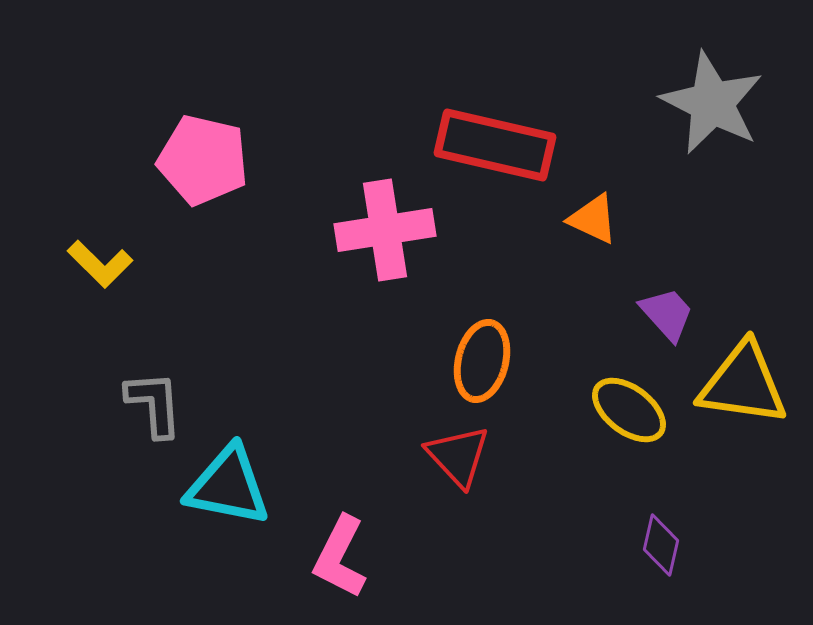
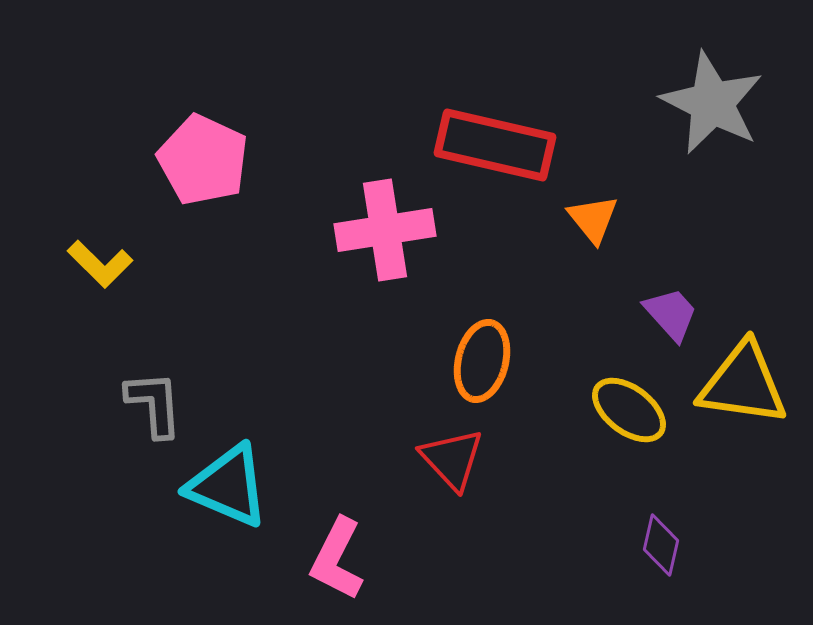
pink pentagon: rotated 12 degrees clockwise
orange triangle: rotated 26 degrees clockwise
purple trapezoid: moved 4 px right
red triangle: moved 6 px left, 3 px down
cyan triangle: rotated 12 degrees clockwise
pink L-shape: moved 3 px left, 2 px down
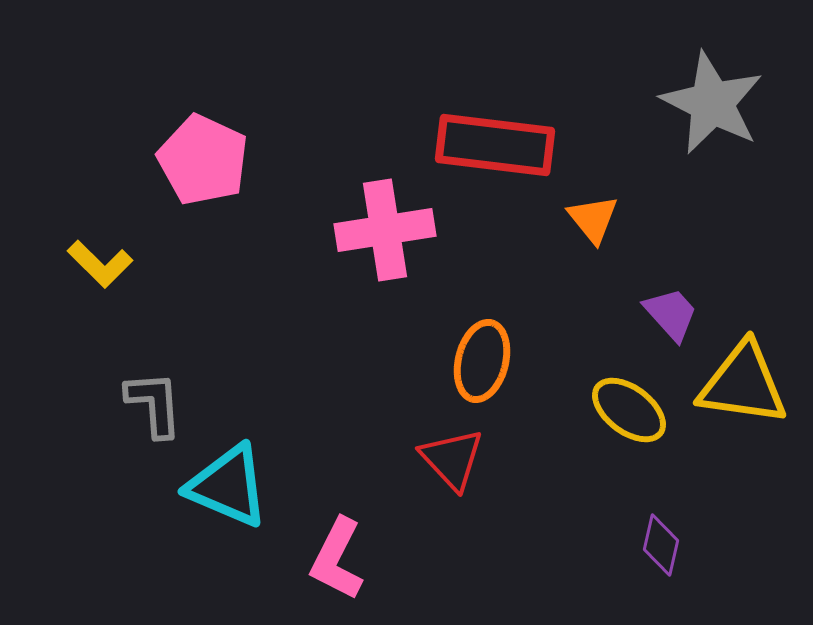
red rectangle: rotated 6 degrees counterclockwise
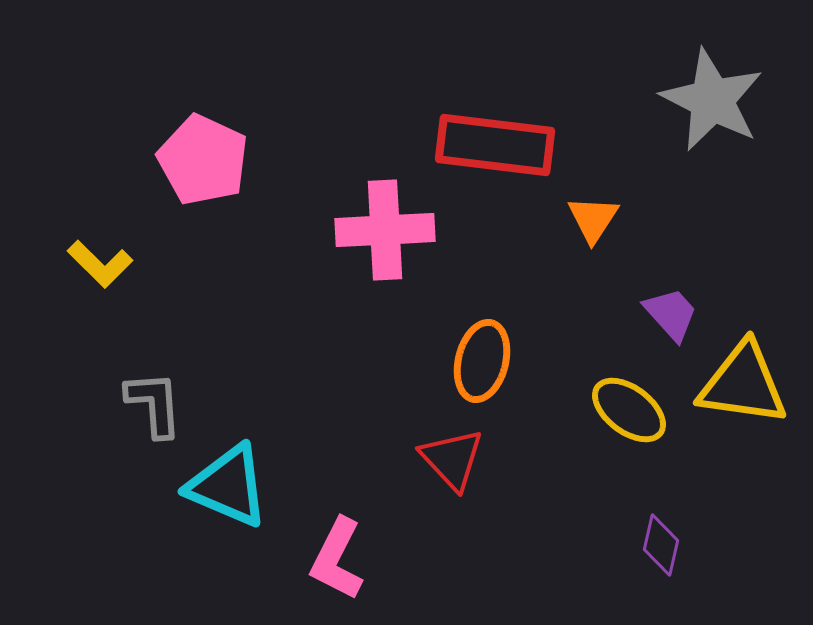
gray star: moved 3 px up
orange triangle: rotated 12 degrees clockwise
pink cross: rotated 6 degrees clockwise
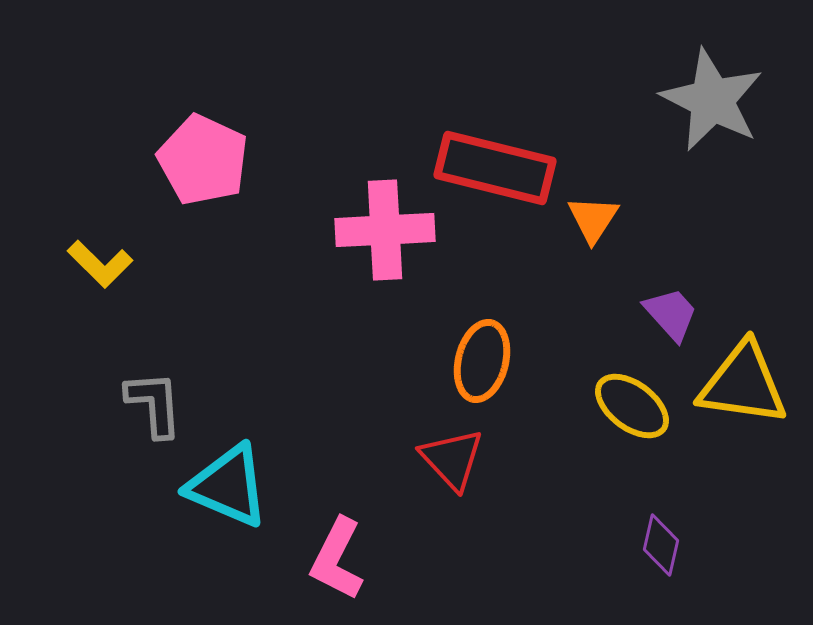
red rectangle: moved 23 px down; rotated 7 degrees clockwise
yellow ellipse: moved 3 px right, 4 px up
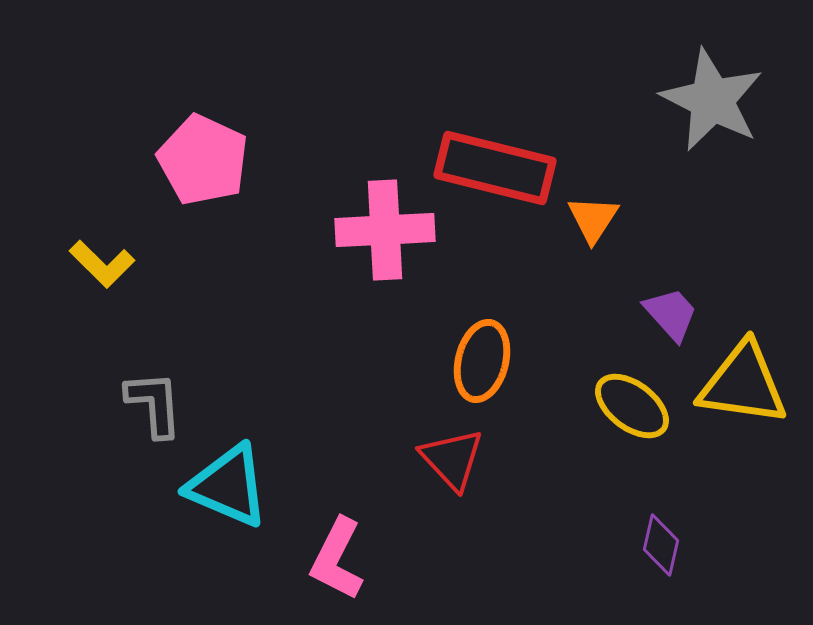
yellow L-shape: moved 2 px right
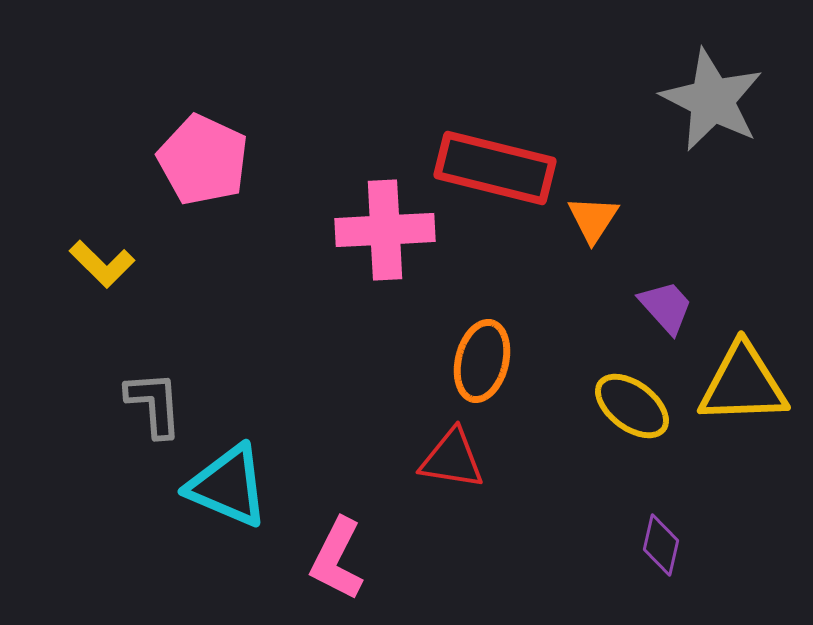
purple trapezoid: moved 5 px left, 7 px up
yellow triangle: rotated 10 degrees counterclockwise
red triangle: rotated 38 degrees counterclockwise
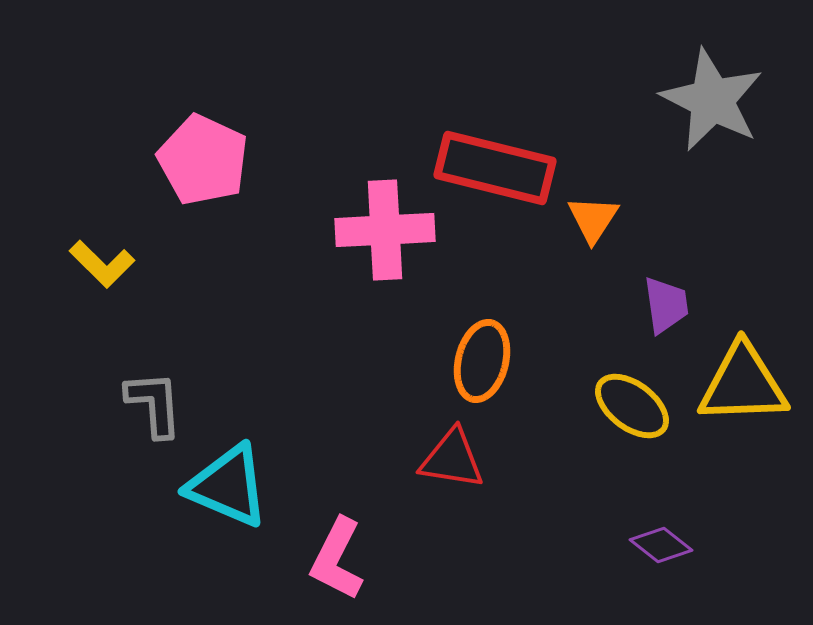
purple trapezoid: moved 2 px up; rotated 34 degrees clockwise
purple diamond: rotated 64 degrees counterclockwise
